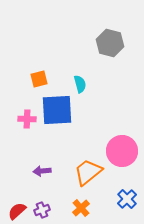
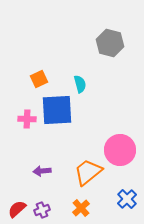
orange square: rotated 12 degrees counterclockwise
pink circle: moved 2 px left, 1 px up
red semicircle: moved 2 px up
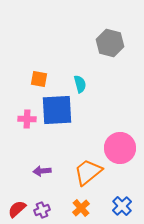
orange square: rotated 36 degrees clockwise
pink circle: moved 2 px up
blue cross: moved 5 px left, 7 px down
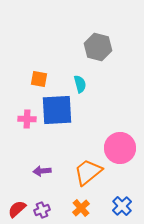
gray hexagon: moved 12 px left, 4 px down
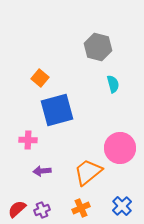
orange square: moved 1 px right, 1 px up; rotated 30 degrees clockwise
cyan semicircle: moved 33 px right
blue square: rotated 12 degrees counterclockwise
pink cross: moved 1 px right, 21 px down
orange cross: rotated 18 degrees clockwise
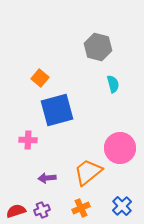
purple arrow: moved 5 px right, 7 px down
red semicircle: moved 1 px left, 2 px down; rotated 24 degrees clockwise
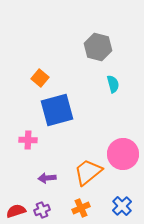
pink circle: moved 3 px right, 6 px down
